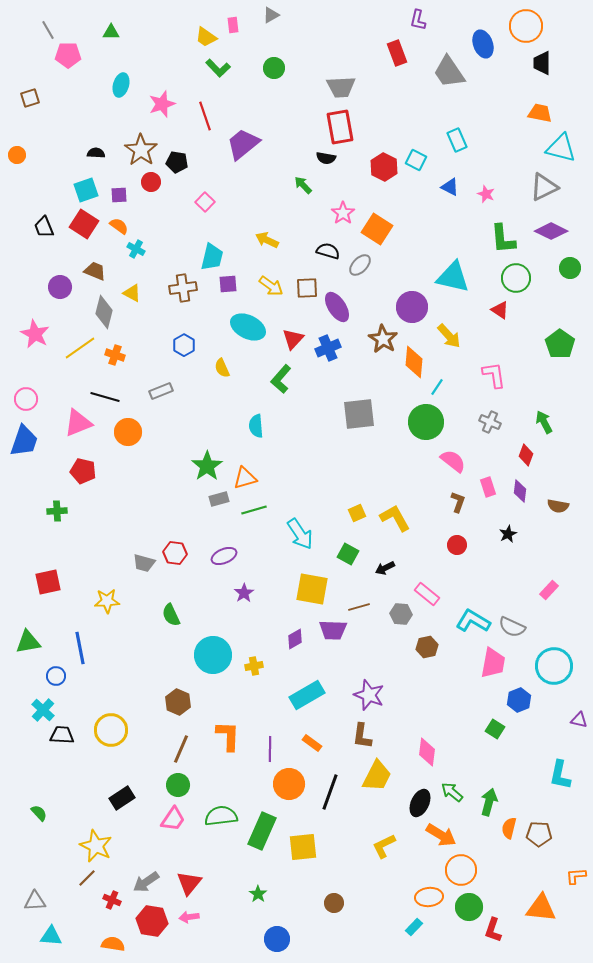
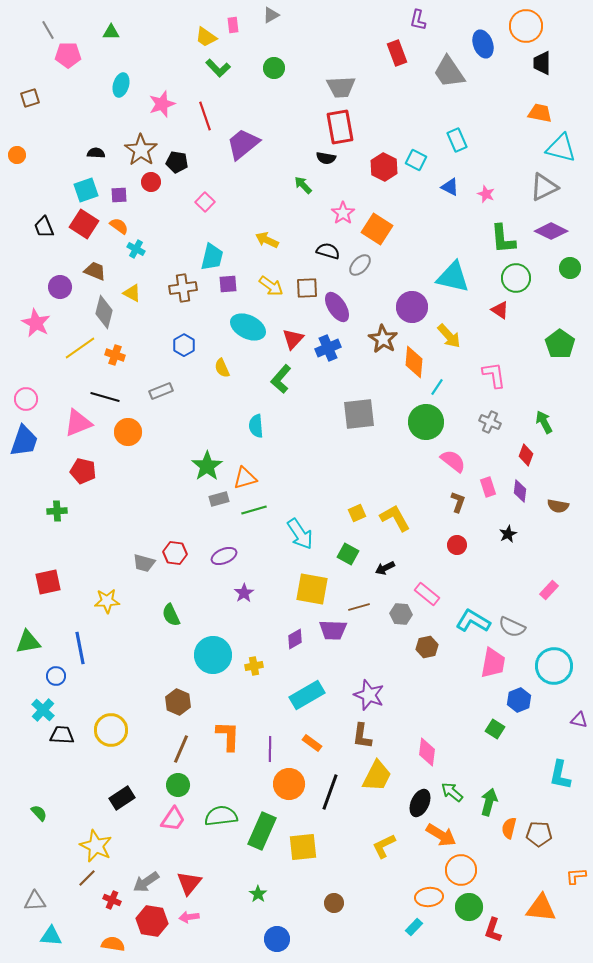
pink star at (35, 334): moved 1 px right, 11 px up
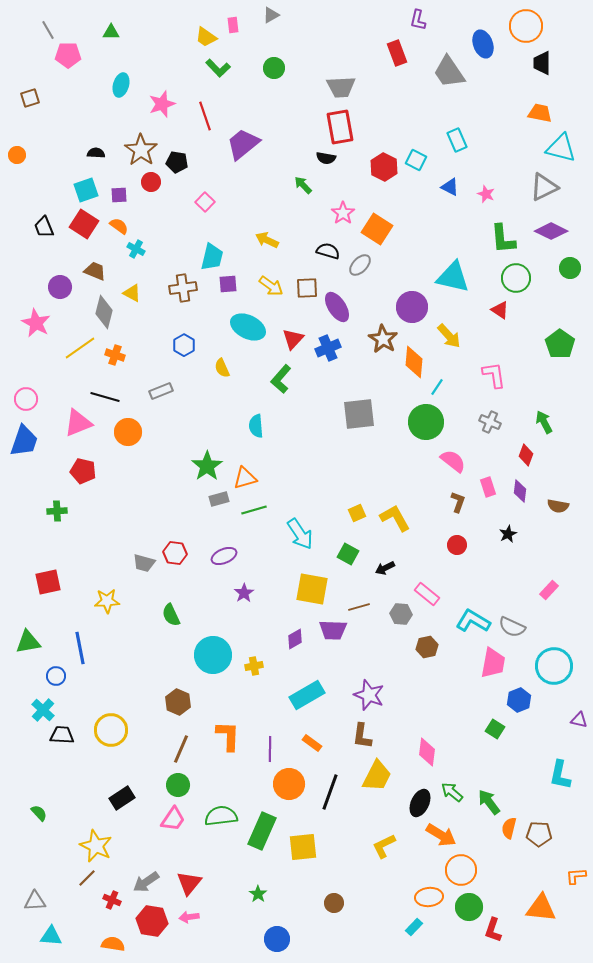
green arrow at (489, 802): rotated 52 degrees counterclockwise
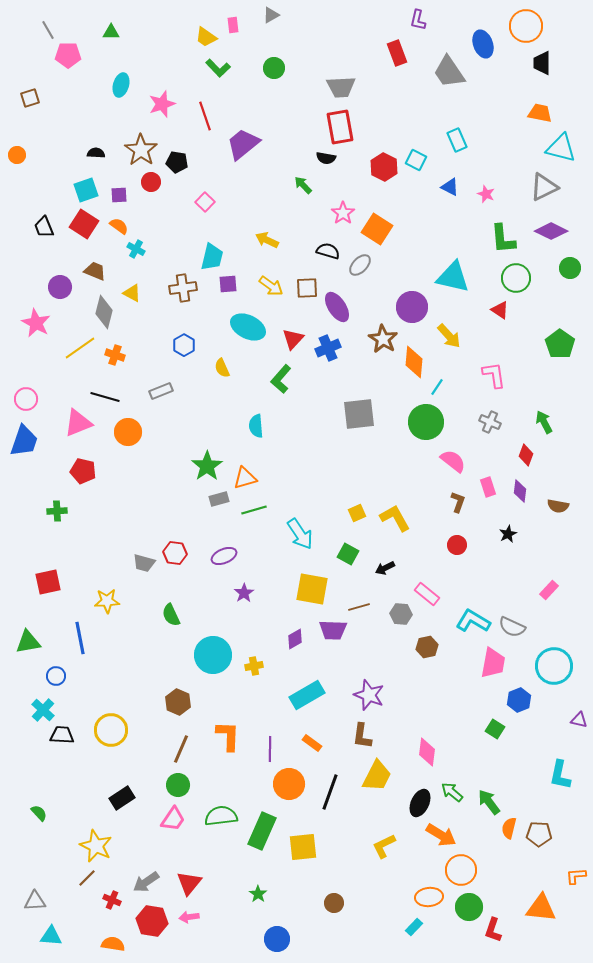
blue line at (80, 648): moved 10 px up
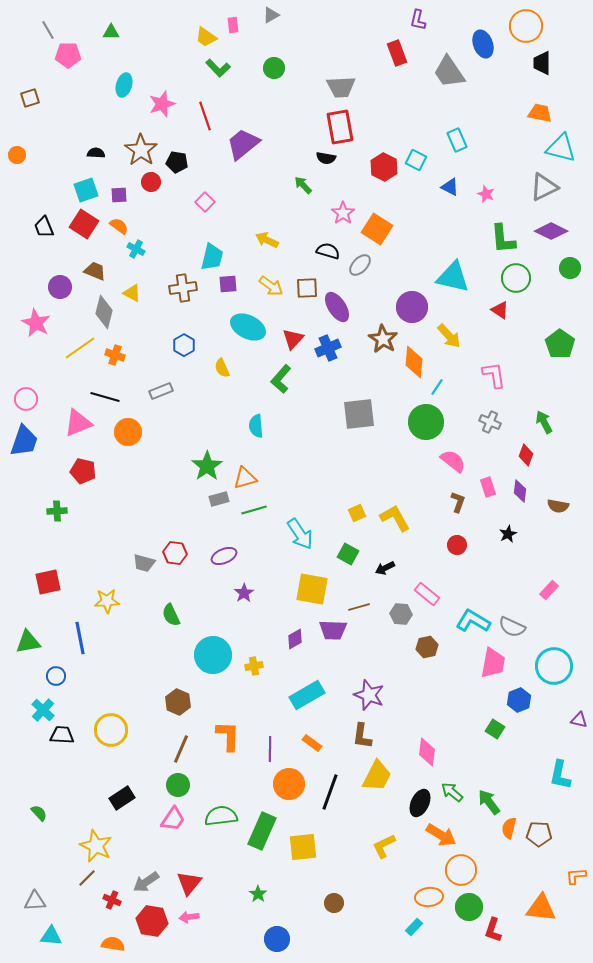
cyan ellipse at (121, 85): moved 3 px right
